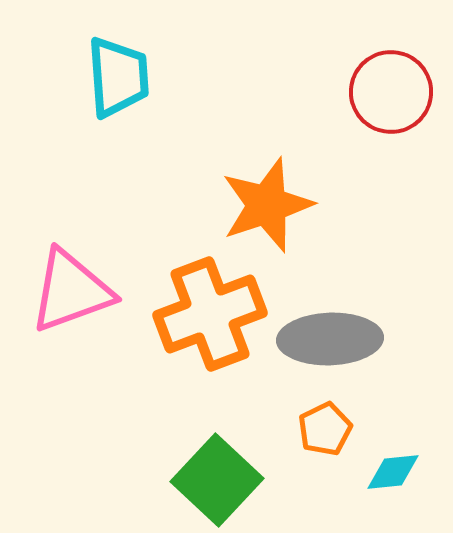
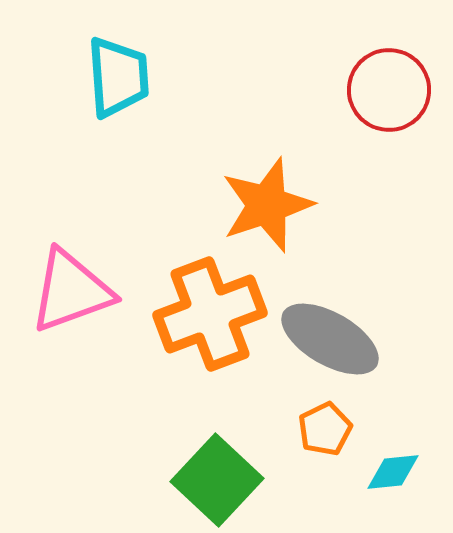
red circle: moved 2 px left, 2 px up
gray ellipse: rotated 32 degrees clockwise
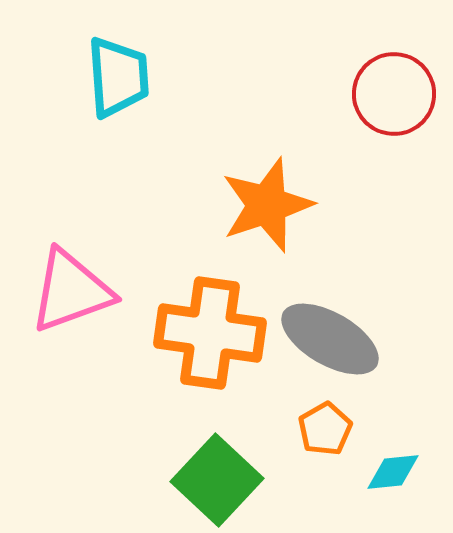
red circle: moved 5 px right, 4 px down
orange cross: moved 19 px down; rotated 29 degrees clockwise
orange pentagon: rotated 4 degrees counterclockwise
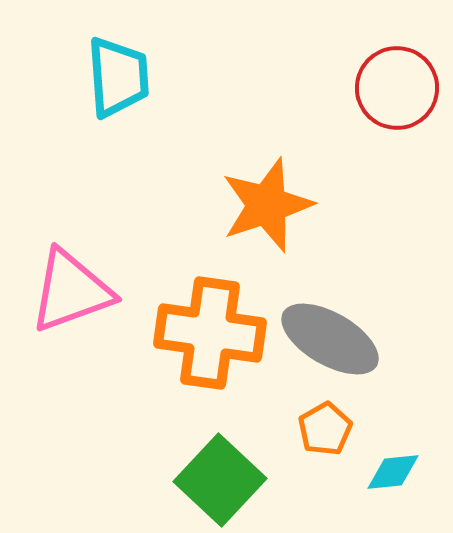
red circle: moved 3 px right, 6 px up
green square: moved 3 px right
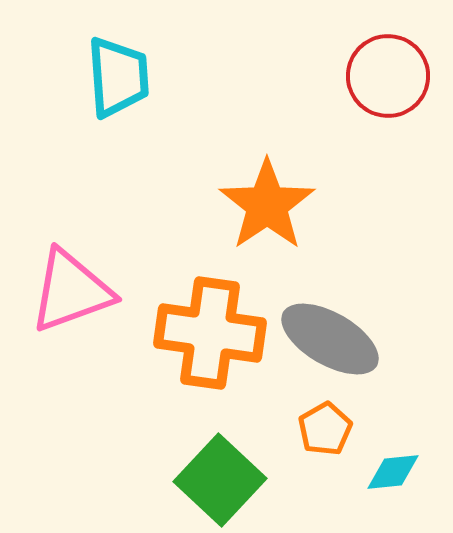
red circle: moved 9 px left, 12 px up
orange star: rotated 16 degrees counterclockwise
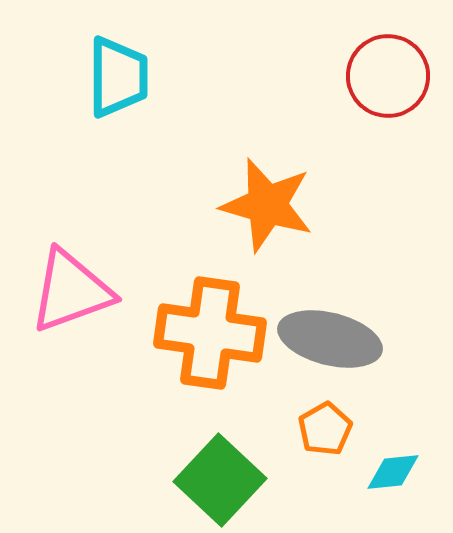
cyan trapezoid: rotated 4 degrees clockwise
orange star: rotated 22 degrees counterclockwise
gray ellipse: rotated 16 degrees counterclockwise
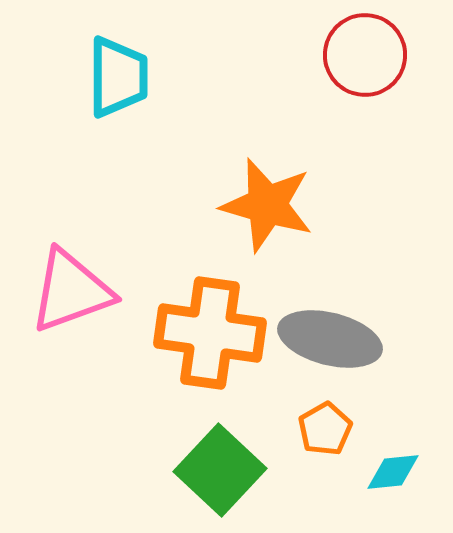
red circle: moved 23 px left, 21 px up
green square: moved 10 px up
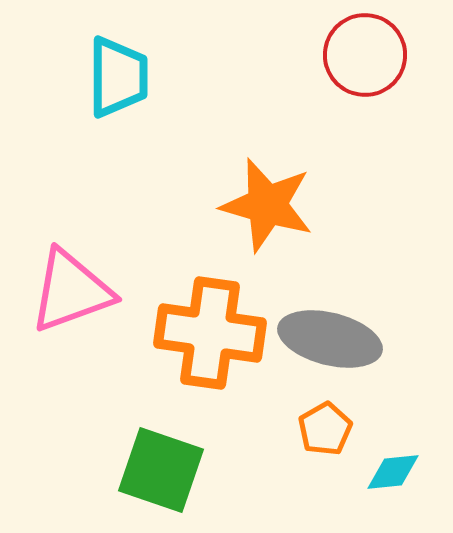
green square: moved 59 px left; rotated 24 degrees counterclockwise
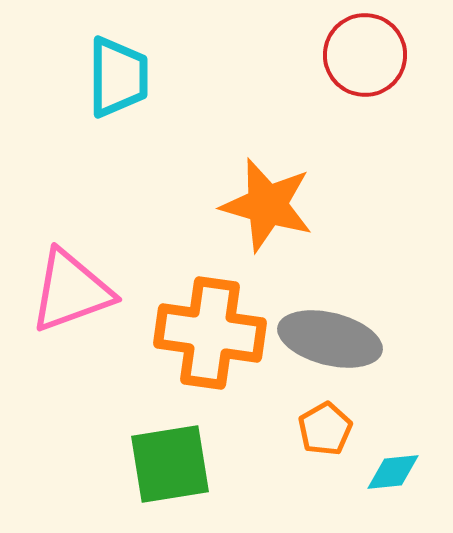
green square: moved 9 px right, 6 px up; rotated 28 degrees counterclockwise
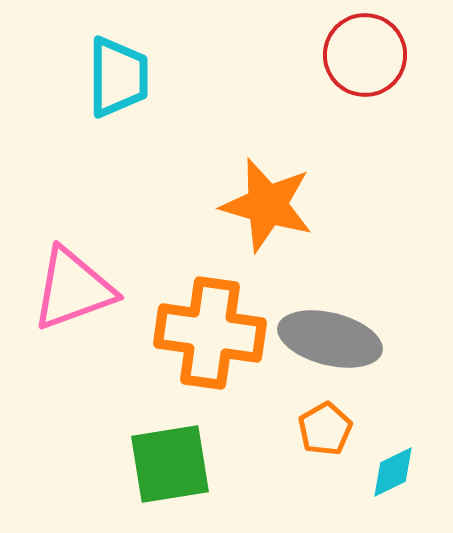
pink triangle: moved 2 px right, 2 px up
cyan diamond: rotated 20 degrees counterclockwise
